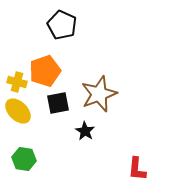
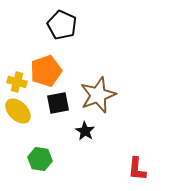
orange pentagon: moved 1 px right
brown star: moved 1 px left, 1 px down
green hexagon: moved 16 px right
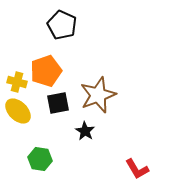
red L-shape: rotated 35 degrees counterclockwise
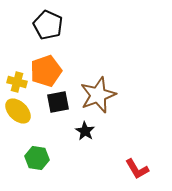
black pentagon: moved 14 px left
black square: moved 1 px up
green hexagon: moved 3 px left, 1 px up
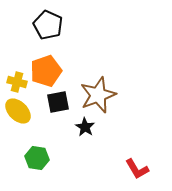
black star: moved 4 px up
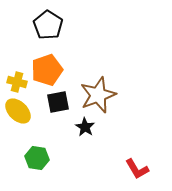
black pentagon: rotated 8 degrees clockwise
orange pentagon: moved 1 px right, 1 px up
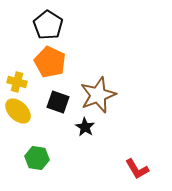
orange pentagon: moved 3 px right, 8 px up; rotated 28 degrees counterclockwise
black square: rotated 30 degrees clockwise
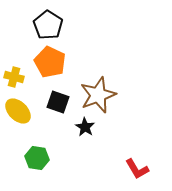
yellow cross: moved 3 px left, 5 px up
